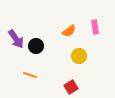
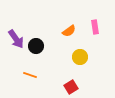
yellow circle: moved 1 px right, 1 px down
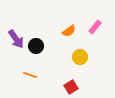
pink rectangle: rotated 48 degrees clockwise
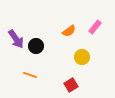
yellow circle: moved 2 px right
red square: moved 2 px up
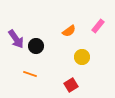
pink rectangle: moved 3 px right, 1 px up
orange line: moved 1 px up
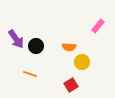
orange semicircle: moved 16 px down; rotated 40 degrees clockwise
yellow circle: moved 5 px down
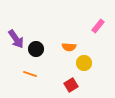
black circle: moved 3 px down
yellow circle: moved 2 px right, 1 px down
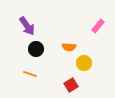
purple arrow: moved 11 px right, 13 px up
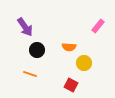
purple arrow: moved 2 px left, 1 px down
black circle: moved 1 px right, 1 px down
red square: rotated 32 degrees counterclockwise
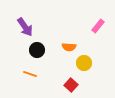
red square: rotated 16 degrees clockwise
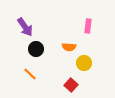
pink rectangle: moved 10 px left; rotated 32 degrees counterclockwise
black circle: moved 1 px left, 1 px up
orange line: rotated 24 degrees clockwise
